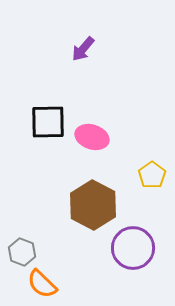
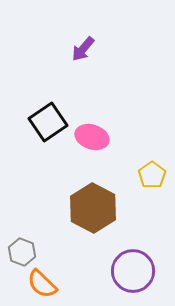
black square: rotated 33 degrees counterclockwise
brown hexagon: moved 3 px down
purple circle: moved 23 px down
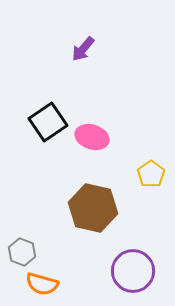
yellow pentagon: moved 1 px left, 1 px up
brown hexagon: rotated 15 degrees counterclockwise
orange semicircle: rotated 28 degrees counterclockwise
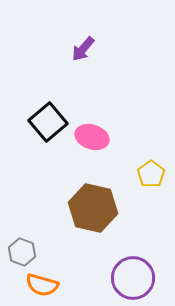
black square: rotated 6 degrees counterclockwise
purple circle: moved 7 px down
orange semicircle: moved 1 px down
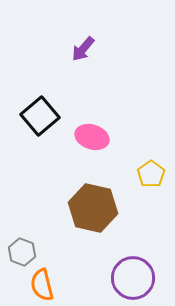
black square: moved 8 px left, 6 px up
orange semicircle: rotated 60 degrees clockwise
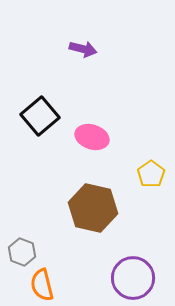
purple arrow: rotated 116 degrees counterclockwise
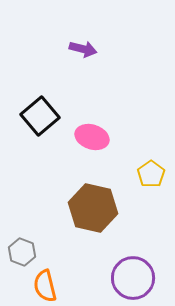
orange semicircle: moved 3 px right, 1 px down
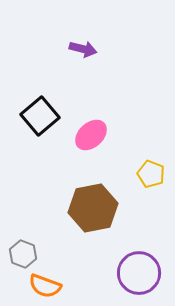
pink ellipse: moved 1 px left, 2 px up; rotated 60 degrees counterclockwise
yellow pentagon: rotated 16 degrees counterclockwise
brown hexagon: rotated 24 degrees counterclockwise
gray hexagon: moved 1 px right, 2 px down
purple circle: moved 6 px right, 5 px up
orange semicircle: rotated 56 degrees counterclockwise
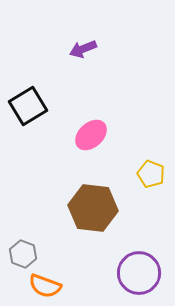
purple arrow: rotated 144 degrees clockwise
black square: moved 12 px left, 10 px up; rotated 9 degrees clockwise
brown hexagon: rotated 18 degrees clockwise
